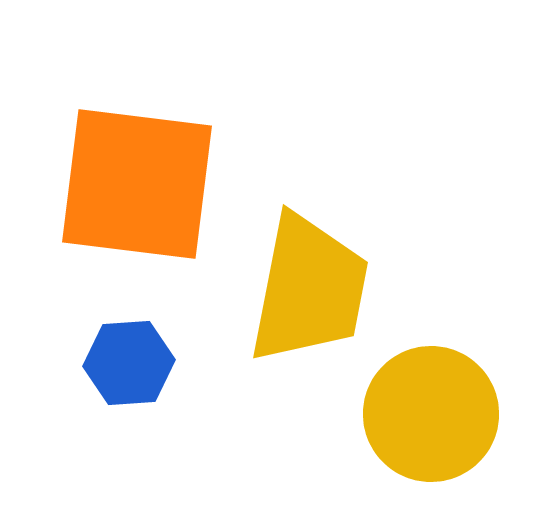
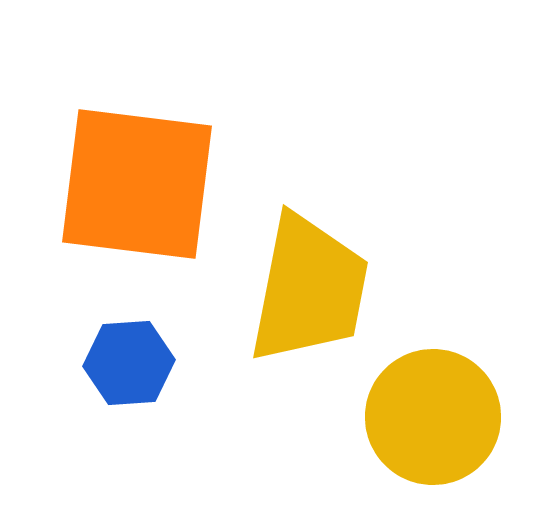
yellow circle: moved 2 px right, 3 px down
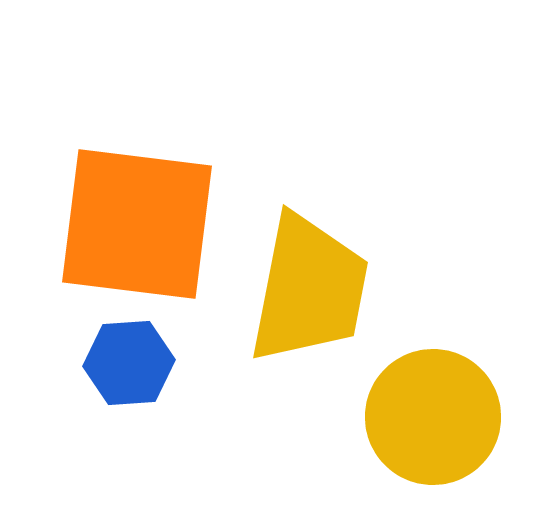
orange square: moved 40 px down
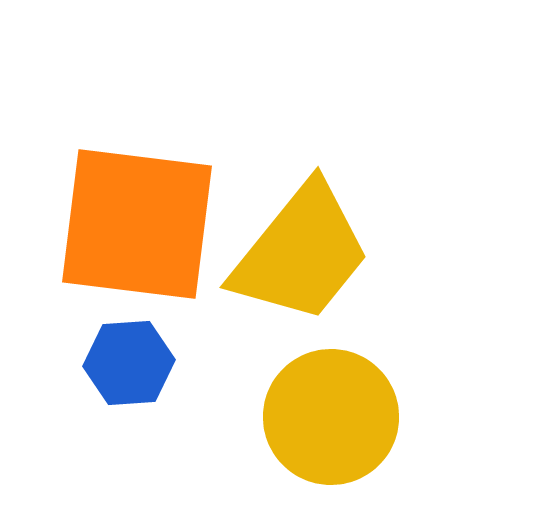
yellow trapezoid: moved 8 px left, 36 px up; rotated 28 degrees clockwise
yellow circle: moved 102 px left
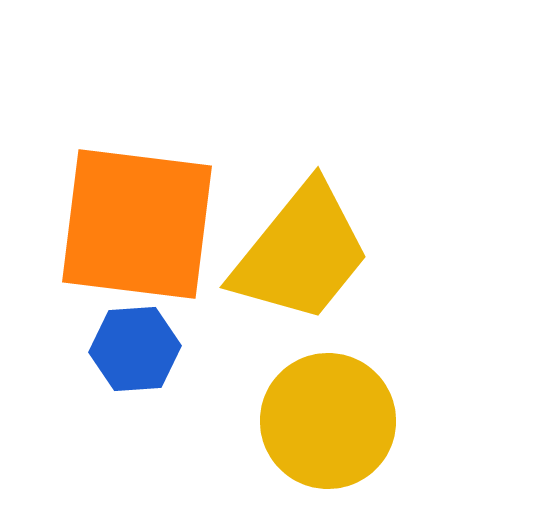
blue hexagon: moved 6 px right, 14 px up
yellow circle: moved 3 px left, 4 px down
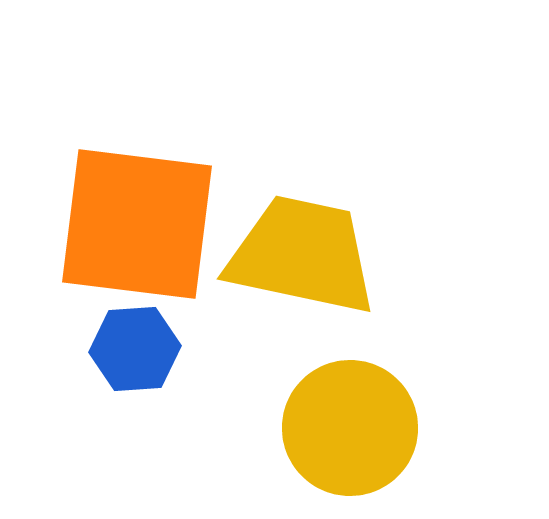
yellow trapezoid: moved 1 px right, 2 px down; rotated 117 degrees counterclockwise
yellow circle: moved 22 px right, 7 px down
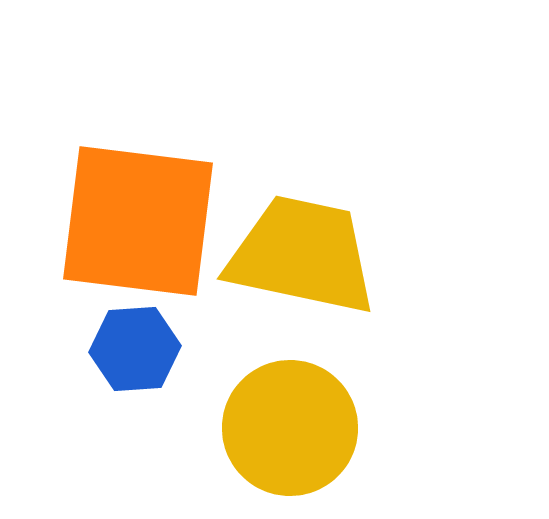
orange square: moved 1 px right, 3 px up
yellow circle: moved 60 px left
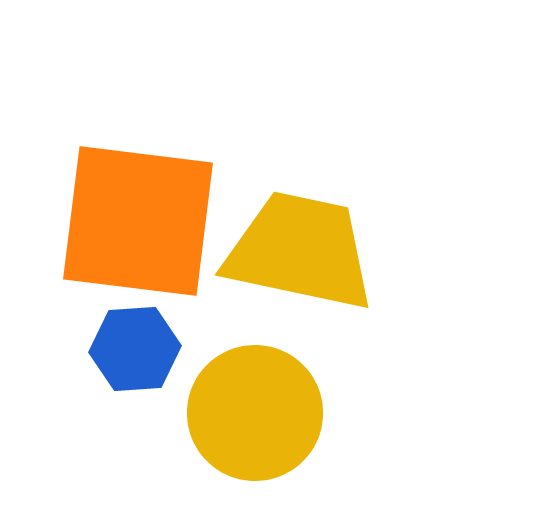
yellow trapezoid: moved 2 px left, 4 px up
yellow circle: moved 35 px left, 15 px up
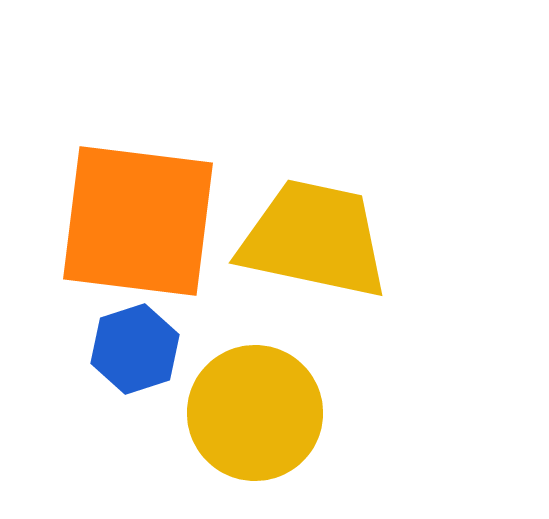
yellow trapezoid: moved 14 px right, 12 px up
blue hexagon: rotated 14 degrees counterclockwise
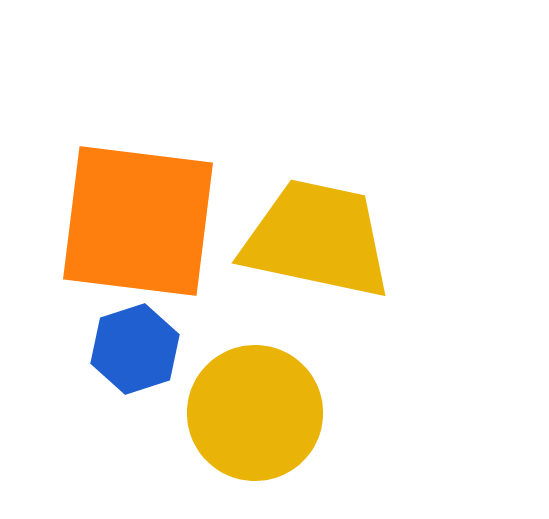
yellow trapezoid: moved 3 px right
